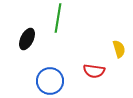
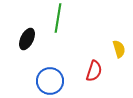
red semicircle: rotated 80 degrees counterclockwise
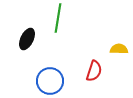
yellow semicircle: rotated 72 degrees counterclockwise
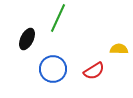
green line: rotated 16 degrees clockwise
red semicircle: rotated 40 degrees clockwise
blue circle: moved 3 px right, 12 px up
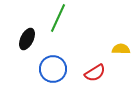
yellow semicircle: moved 2 px right
red semicircle: moved 1 px right, 2 px down
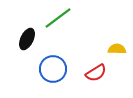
green line: rotated 28 degrees clockwise
yellow semicircle: moved 4 px left
red semicircle: moved 1 px right
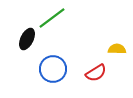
green line: moved 6 px left
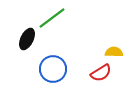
yellow semicircle: moved 3 px left, 3 px down
red semicircle: moved 5 px right
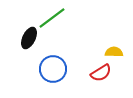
black ellipse: moved 2 px right, 1 px up
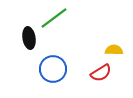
green line: moved 2 px right
black ellipse: rotated 35 degrees counterclockwise
yellow semicircle: moved 2 px up
